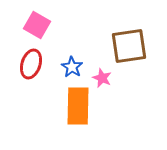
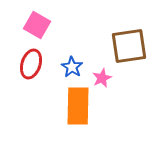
pink star: rotated 24 degrees clockwise
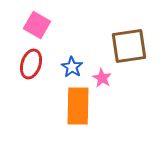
pink star: rotated 18 degrees counterclockwise
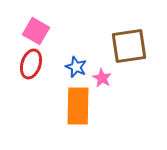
pink square: moved 1 px left, 6 px down
blue star: moved 4 px right; rotated 10 degrees counterclockwise
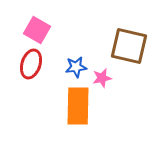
pink square: moved 1 px right, 1 px up
brown square: rotated 21 degrees clockwise
blue star: rotated 30 degrees counterclockwise
pink star: rotated 30 degrees clockwise
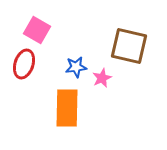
red ellipse: moved 7 px left
pink star: rotated 12 degrees counterclockwise
orange rectangle: moved 11 px left, 2 px down
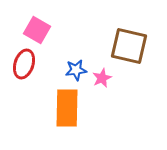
blue star: moved 3 px down
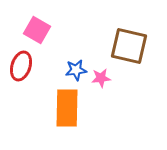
red ellipse: moved 3 px left, 2 px down
pink star: moved 1 px left; rotated 18 degrees clockwise
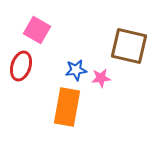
orange rectangle: moved 1 px up; rotated 9 degrees clockwise
